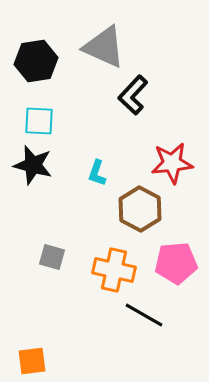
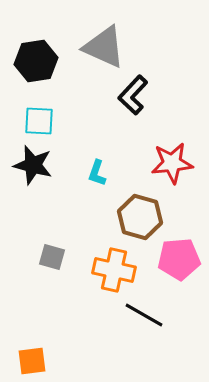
brown hexagon: moved 8 px down; rotated 12 degrees counterclockwise
pink pentagon: moved 3 px right, 4 px up
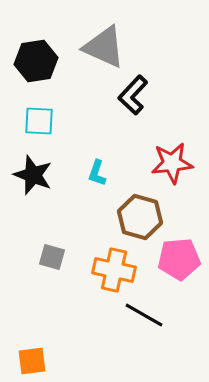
black star: moved 10 px down; rotated 6 degrees clockwise
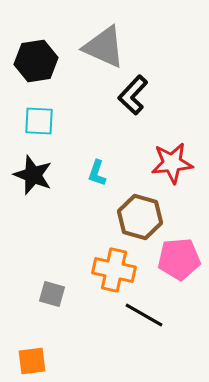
gray square: moved 37 px down
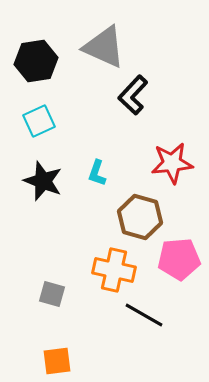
cyan square: rotated 28 degrees counterclockwise
black star: moved 10 px right, 6 px down
orange square: moved 25 px right
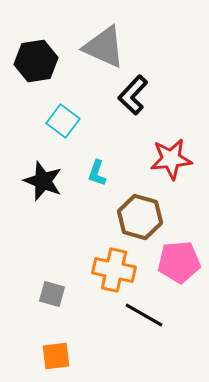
cyan square: moved 24 px right; rotated 28 degrees counterclockwise
red star: moved 1 px left, 4 px up
pink pentagon: moved 3 px down
orange square: moved 1 px left, 5 px up
